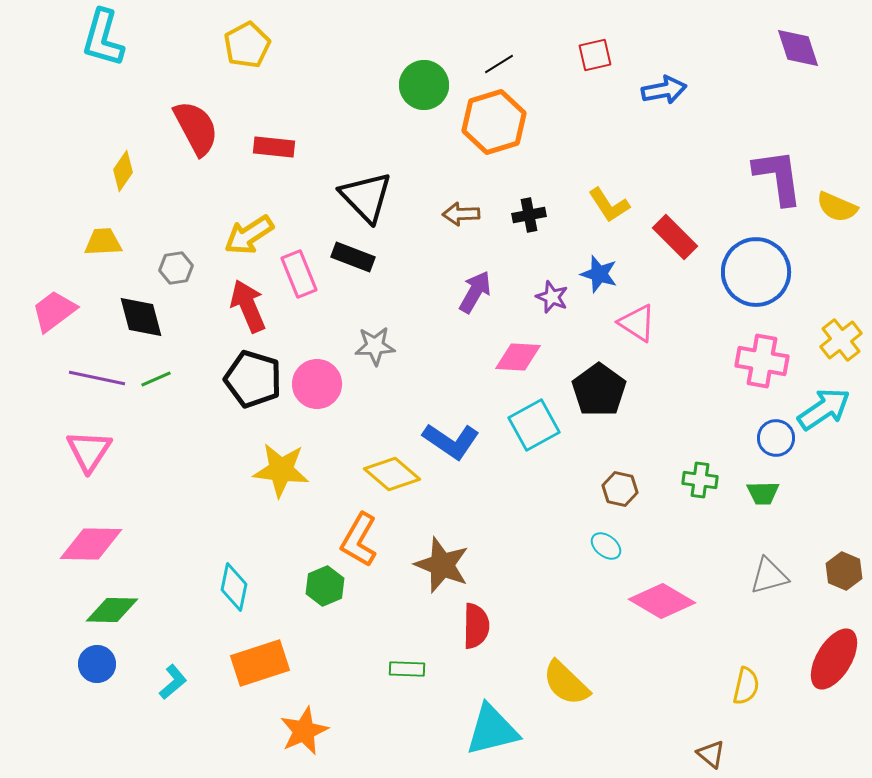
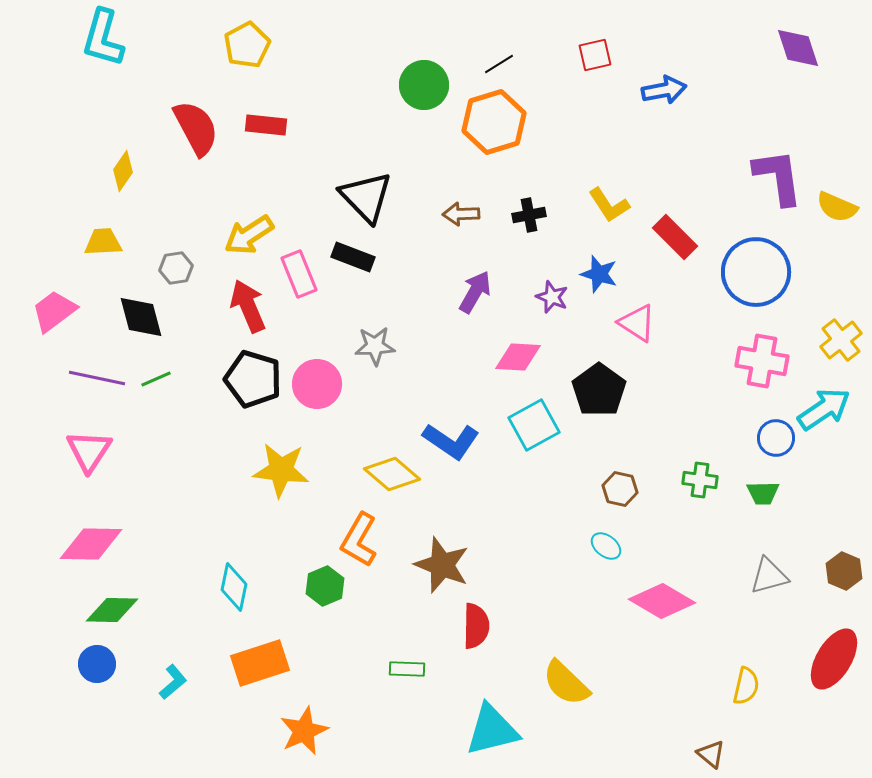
red rectangle at (274, 147): moved 8 px left, 22 px up
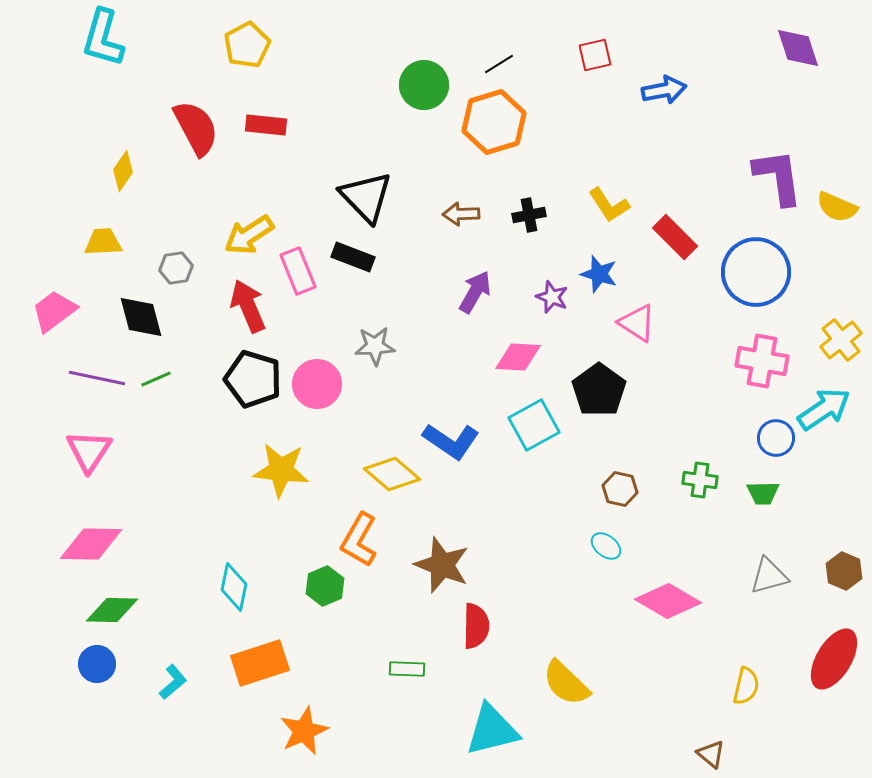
pink rectangle at (299, 274): moved 1 px left, 3 px up
pink diamond at (662, 601): moved 6 px right
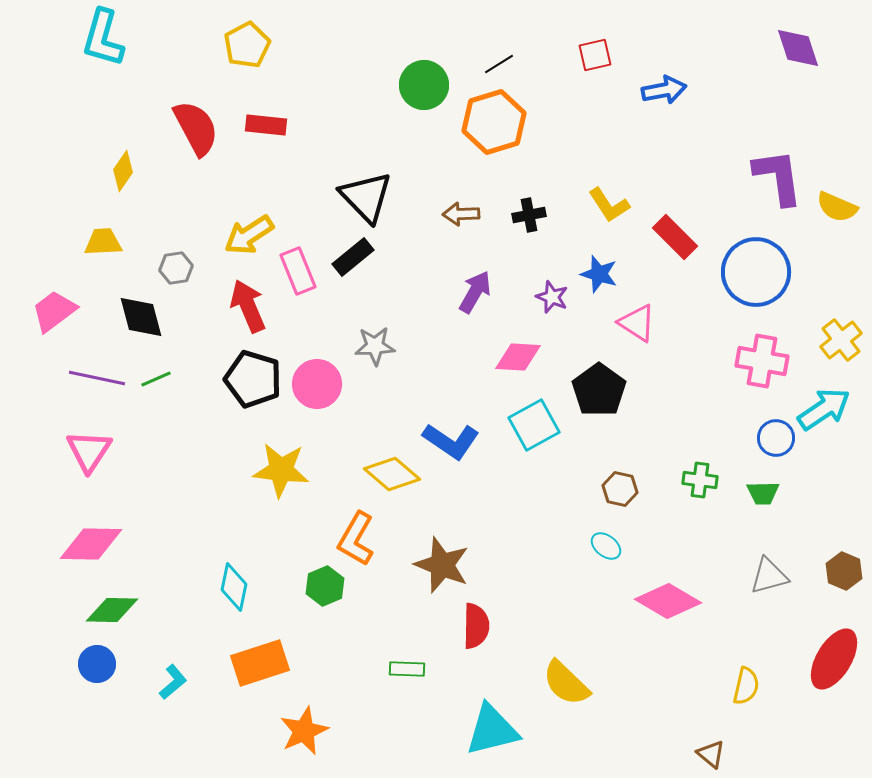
black rectangle at (353, 257): rotated 60 degrees counterclockwise
orange L-shape at (359, 540): moved 3 px left, 1 px up
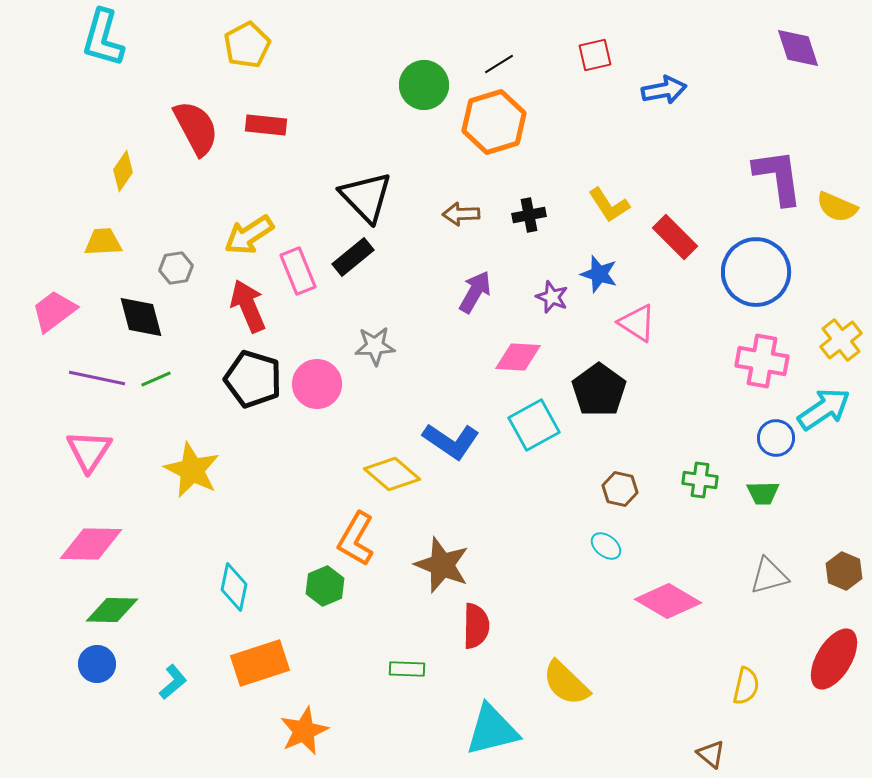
yellow star at (281, 470): moved 89 px left; rotated 20 degrees clockwise
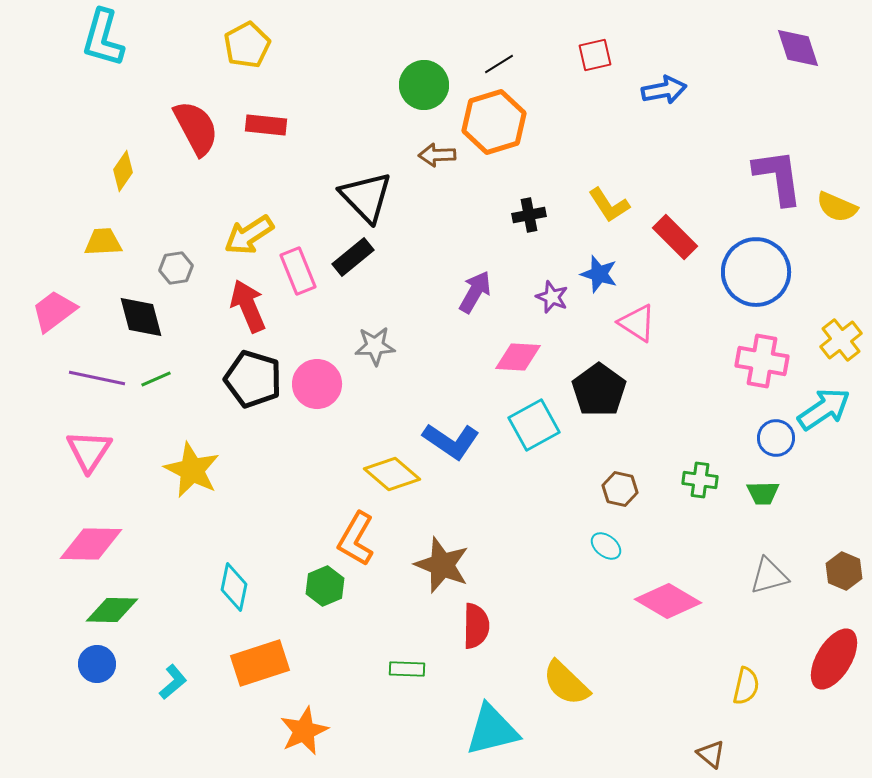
brown arrow at (461, 214): moved 24 px left, 59 px up
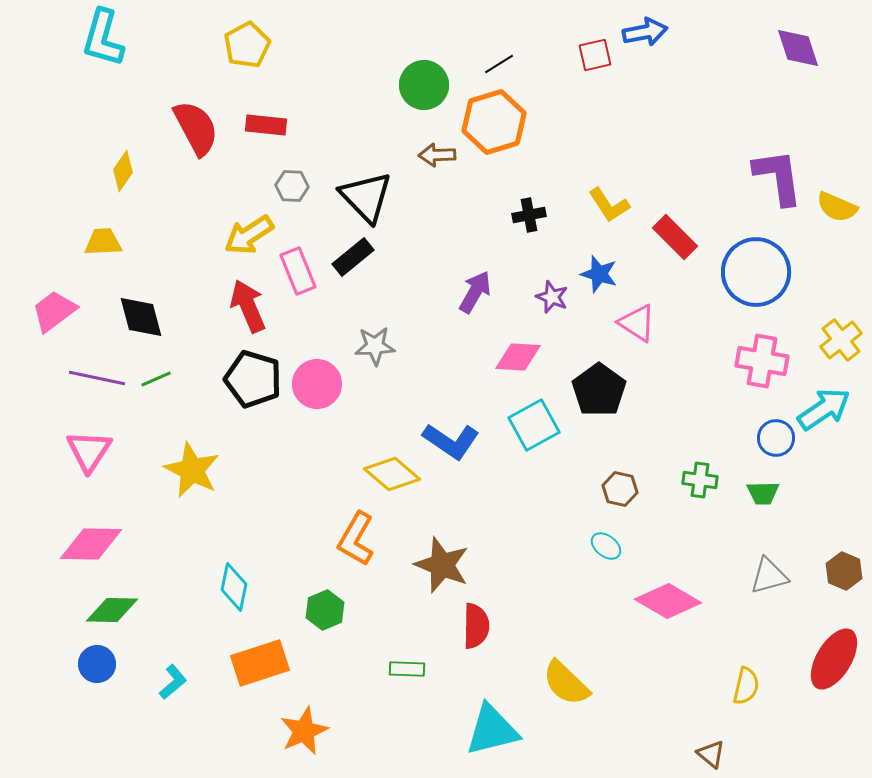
blue arrow at (664, 90): moved 19 px left, 58 px up
gray hexagon at (176, 268): moved 116 px right, 82 px up; rotated 12 degrees clockwise
green hexagon at (325, 586): moved 24 px down
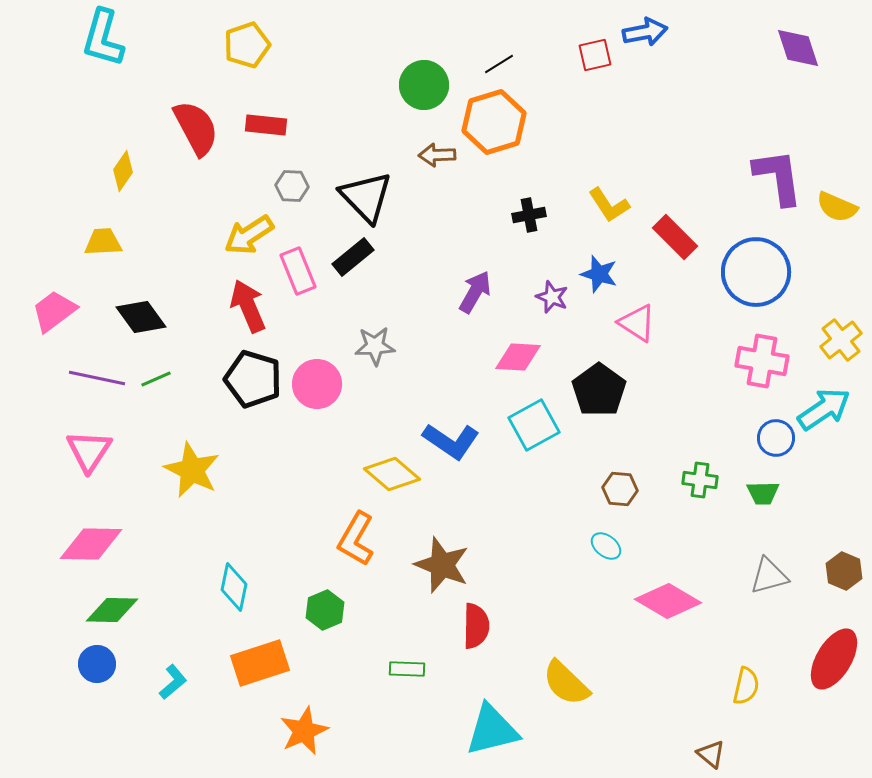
yellow pentagon at (247, 45): rotated 9 degrees clockwise
black diamond at (141, 317): rotated 21 degrees counterclockwise
brown hexagon at (620, 489): rotated 8 degrees counterclockwise
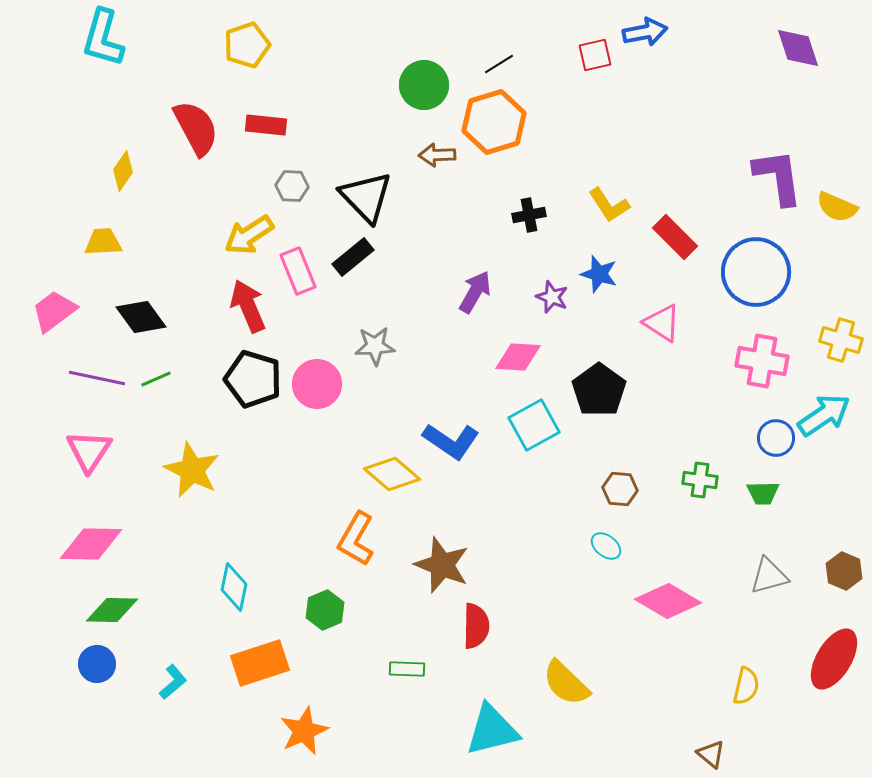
pink triangle at (637, 323): moved 25 px right
yellow cross at (841, 340): rotated 36 degrees counterclockwise
cyan arrow at (824, 409): moved 6 px down
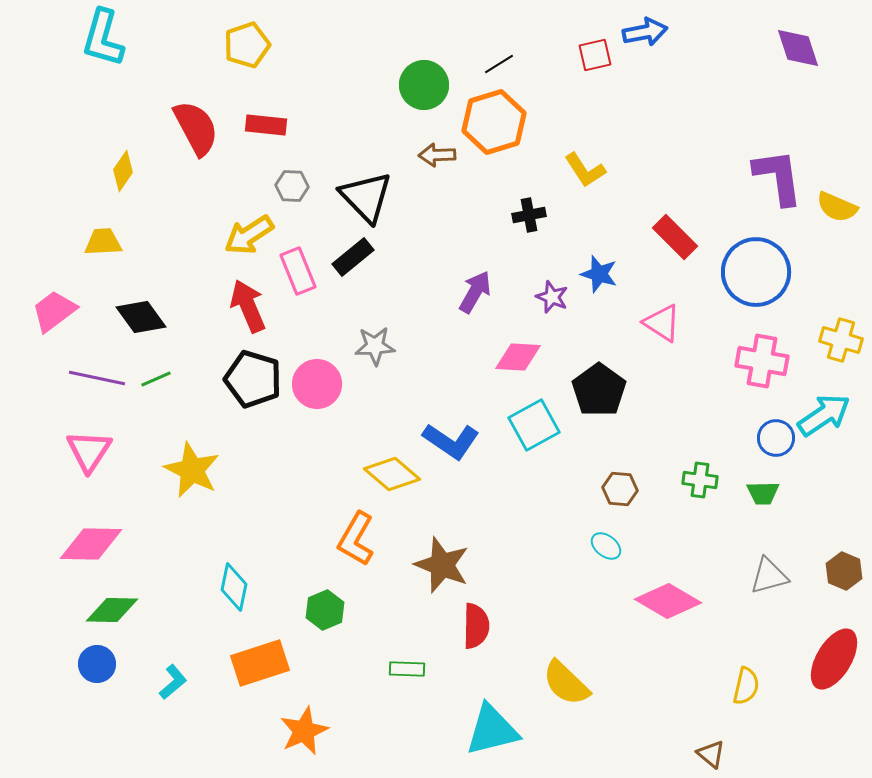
yellow L-shape at (609, 205): moved 24 px left, 35 px up
